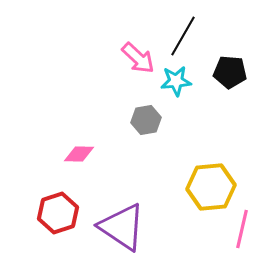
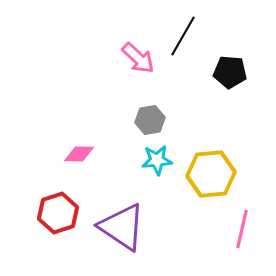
cyan star: moved 19 px left, 79 px down
gray hexagon: moved 4 px right
yellow hexagon: moved 13 px up
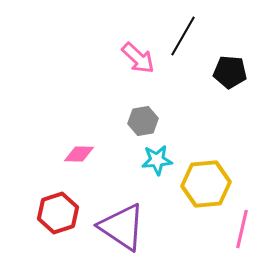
gray hexagon: moved 7 px left, 1 px down
yellow hexagon: moved 5 px left, 10 px down
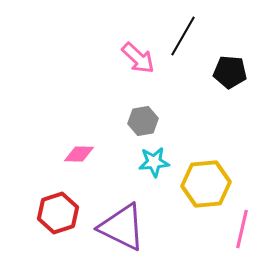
cyan star: moved 3 px left, 2 px down
purple triangle: rotated 8 degrees counterclockwise
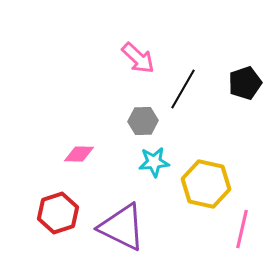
black line: moved 53 px down
black pentagon: moved 15 px right, 11 px down; rotated 24 degrees counterclockwise
gray hexagon: rotated 8 degrees clockwise
yellow hexagon: rotated 18 degrees clockwise
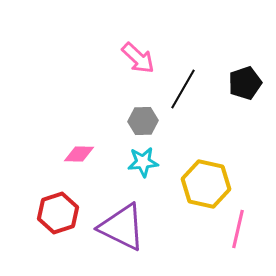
cyan star: moved 11 px left
pink line: moved 4 px left
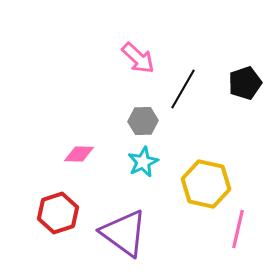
cyan star: rotated 20 degrees counterclockwise
purple triangle: moved 2 px right, 6 px down; rotated 10 degrees clockwise
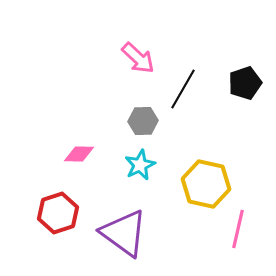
cyan star: moved 3 px left, 3 px down
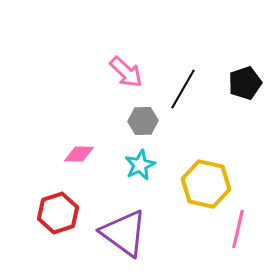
pink arrow: moved 12 px left, 14 px down
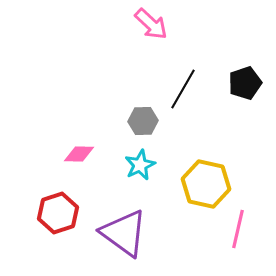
pink arrow: moved 25 px right, 48 px up
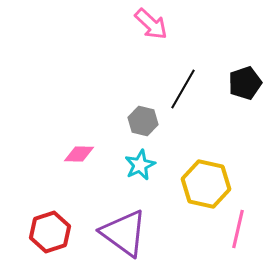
gray hexagon: rotated 16 degrees clockwise
red hexagon: moved 8 px left, 19 px down
